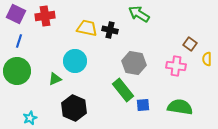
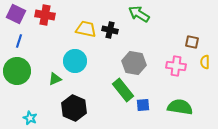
red cross: moved 1 px up; rotated 18 degrees clockwise
yellow trapezoid: moved 1 px left, 1 px down
brown square: moved 2 px right, 2 px up; rotated 24 degrees counterclockwise
yellow semicircle: moved 2 px left, 3 px down
cyan star: rotated 24 degrees counterclockwise
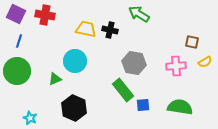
yellow semicircle: rotated 120 degrees counterclockwise
pink cross: rotated 12 degrees counterclockwise
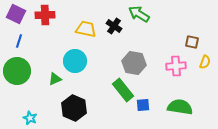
red cross: rotated 12 degrees counterclockwise
black cross: moved 4 px right, 4 px up; rotated 21 degrees clockwise
yellow semicircle: rotated 40 degrees counterclockwise
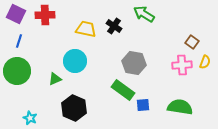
green arrow: moved 5 px right
brown square: rotated 24 degrees clockwise
pink cross: moved 6 px right, 1 px up
green rectangle: rotated 15 degrees counterclockwise
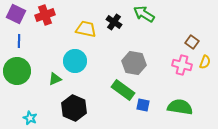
red cross: rotated 18 degrees counterclockwise
black cross: moved 4 px up
blue line: rotated 16 degrees counterclockwise
pink cross: rotated 18 degrees clockwise
blue square: rotated 16 degrees clockwise
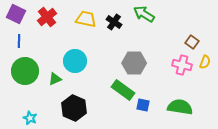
red cross: moved 2 px right, 2 px down; rotated 18 degrees counterclockwise
yellow trapezoid: moved 10 px up
gray hexagon: rotated 10 degrees counterclockwise
green circle: moved 8 px right
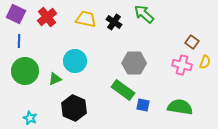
green arrow: rotated 10 degrees clockwise
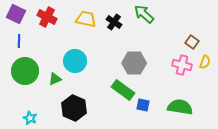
red cross: rotated 24 degrees counterclockwise
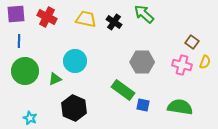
purple square: rotated 30 degrees counterclockwise
gray hexagon: moved 8 px right, 1 px up
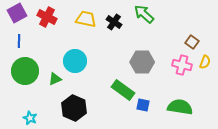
purple square: moved 1 px right, 1 px up; rotated 24 degrees counterclockwise
